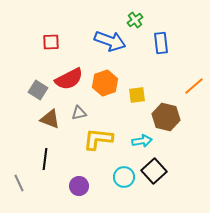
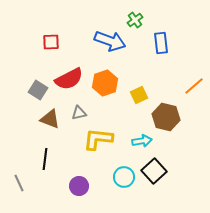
yellow square: moved 2 px right; rotated 18 degrees counterclockwise
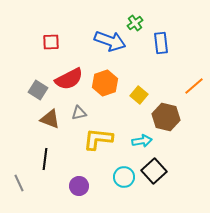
green cross: moved 3 px down
yellow square: rotated 24 degrees counterclockwise
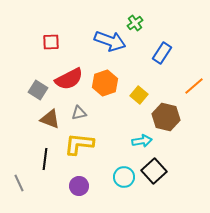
blue rectangle: moved 1 px right, 10 px down; rotated 40 degrees clockwise
yellow L-shape: moved 19 px left, 5 px down
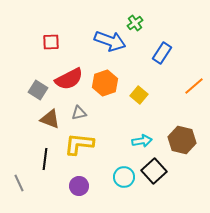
brown hexagon: moved 16 px right, 23 px down
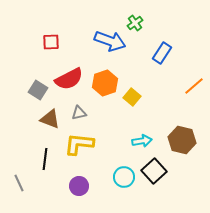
yellow square: moved 7 px left, 2 px down
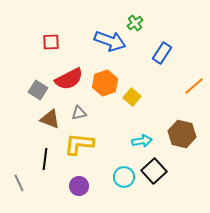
brown hexagon: moved 6 px up
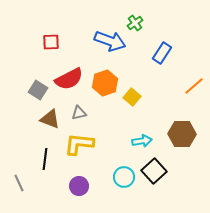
brown hexagon: rotated 12 degrees counterclockwise
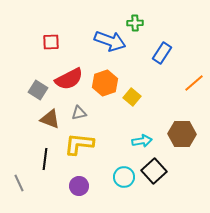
green cross: rotated 35 degrees clockwise
orange line: moved 3 px up
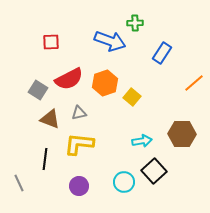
cyan circle: moved 5 px down
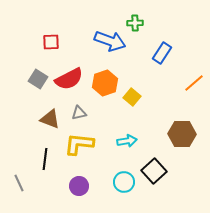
gray square: moved 11 px up
cyan arrow: moved 15 px left
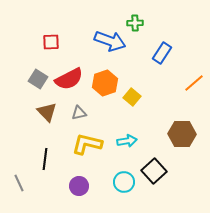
brown triangle: moved 3 px left, 7 px up; rotated 25 degrees clockwise
yellow L-shape: moved 8 px right; rotated 8 degrees clockwise
